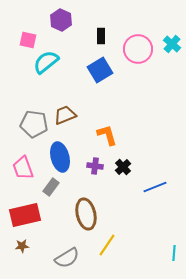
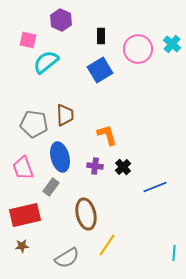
brown trapezoid: rotated 110 degrees clockwise
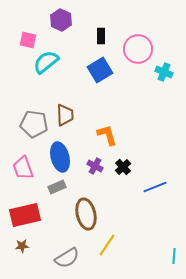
cyan cross: moved 8 px left, 28 px down; rotated 18 degrees counterclockwise
purple cross: rotated 21 degrees clockwise
gray rectangle: moved 6 px right; rotated 30 degrees clockwise
cyan line: moved 3 px down
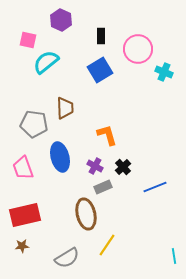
brown trapezoid: moved 7 px up
gray rectangle: moved 46 px right
cyan line: rotated 14 degrees counterclockwise
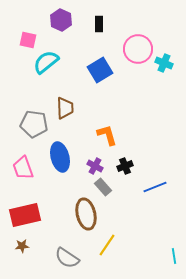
black rectangle: moved 2 px left, 12 px up
cyan cross: moved 9 px up
black cross: moved 2 px right, 1 px up; rotated 21 degrees clockwise
gray rectangle: rotated 72 degrees clockwise
gray semicircle: rotated 65 degrees clockwise
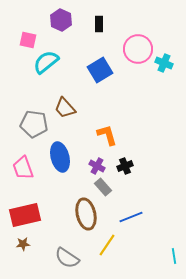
brown trapezoid: rotated 140 degrees clockwise
purple cross: moved 2 px right
blue line: moved 24 px left, 30 px down
brown star: moved 1 px right, 2 px up
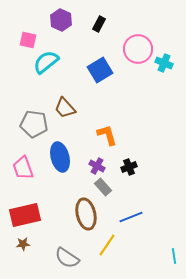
black rectangle: rotated 28 degrees clockwise
black cross: moved 4 px right, 1 px down
